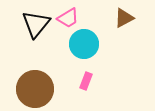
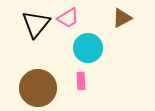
brown triangle: moved 2 px left
cyan circle: moved 4 px right, 4 px down
pink rectangle: moved 5 px left; rotated 24 degrees counterclockwise
brown circle: moved 3 px right, 1 px up
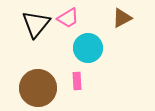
pink rectangle: moved 4 px left
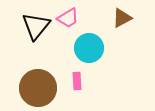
black triangle: moved 2 px down
cyan circle: moved 1 px right
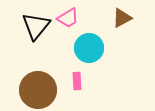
brown circle: moved 2 px down
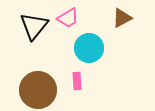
black triangle: moved 2 px left
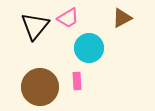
black triangle: moved 1 px right
brown circle: moved 2 px right, 3 px up
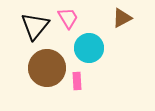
pink trapezoid: rotated 90 degrees counterclockwise
brown circle: moved 7 px right, 19 px up
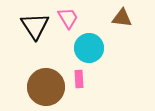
brown triangle: rotated 35 degrees clockwise
black triangle: rotated 12 degrees counterclockwise
brown circle: moved 1 px left, 19 px down
pink rectangle: moved 2 px right, 2 px up
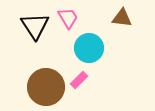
pink rectangle: moved 1 px down; rotated 48 degrees clockwise
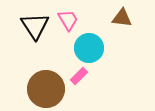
pink trapezoid: moved 2 px down
pink rectangle: moved 4 px up
brown circle: moved 2 px down
